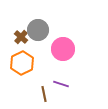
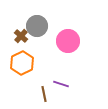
gray circle: moved 1 px left, 4 px up
brown cross: moved 1 px up
pink circle: moved 5 px right, 8 px up
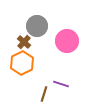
brown cross: moved 3 px right, 6 px down
pink circle: moved 1 px left
brown line: rotated 28 degrees clockwise
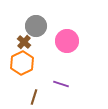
gray circle: moved 1 px left
brown line: moved 10 px left, 3 px down
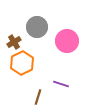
gray circle: moved 1 px right, 1 px down
brown cross: moved 10 px left; rotated 16 degrees clockwise
brown line: moved 4 px right
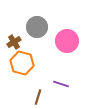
orange hexagon: rotated 20 degrees counterclockwise
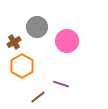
orange hexagon: moved 3 px down; rotated 15 degrees clockwise
brown line: rotated 35 degrees clockwise
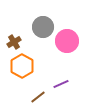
gray circle: moved 6 px right
purple line: rotated 42 degrees counterclockwise
